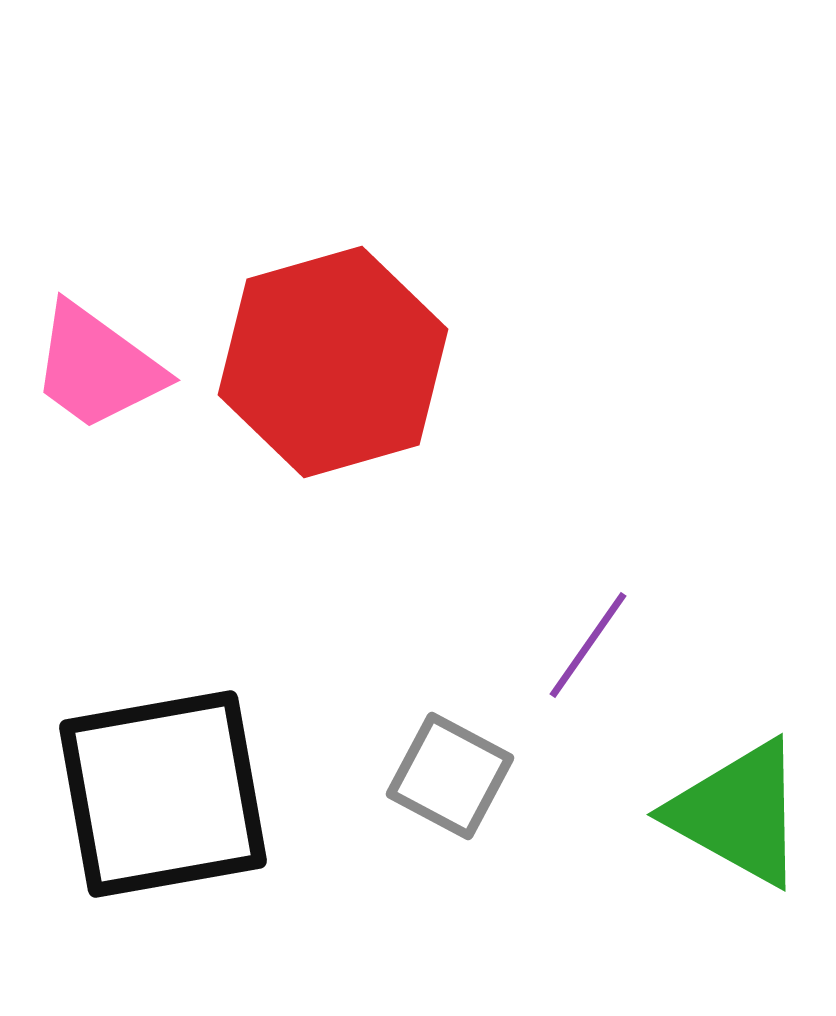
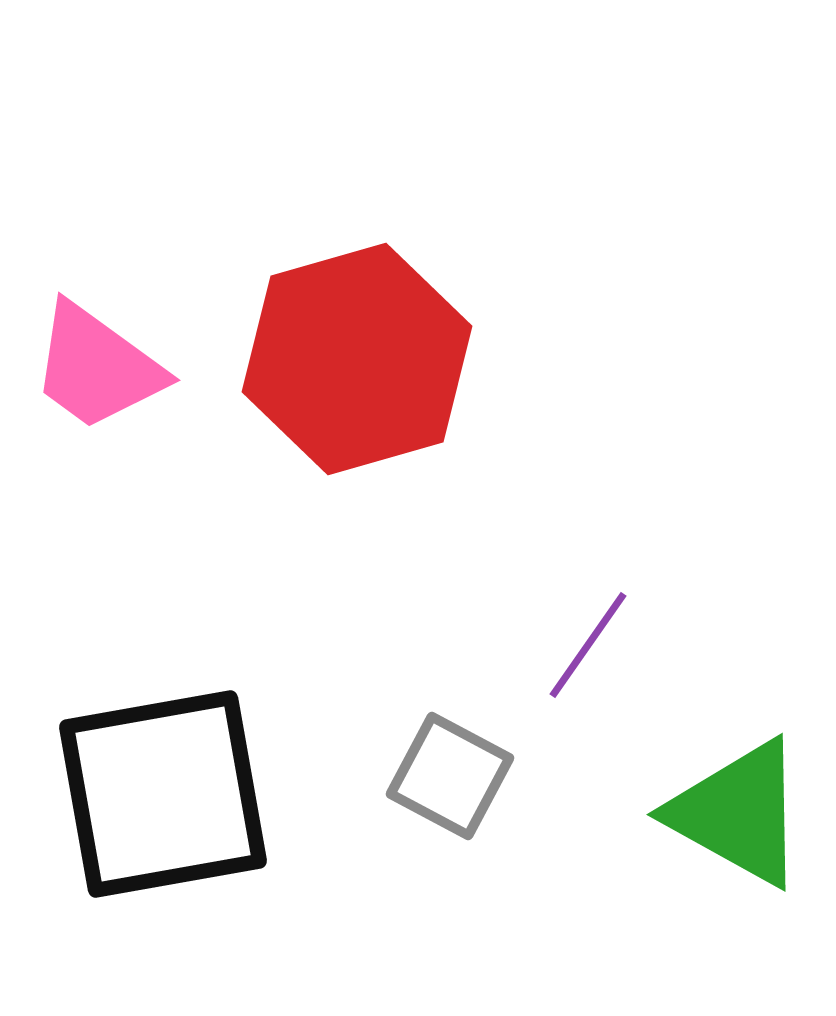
red hexagon: moved 24 px right, 3 px up
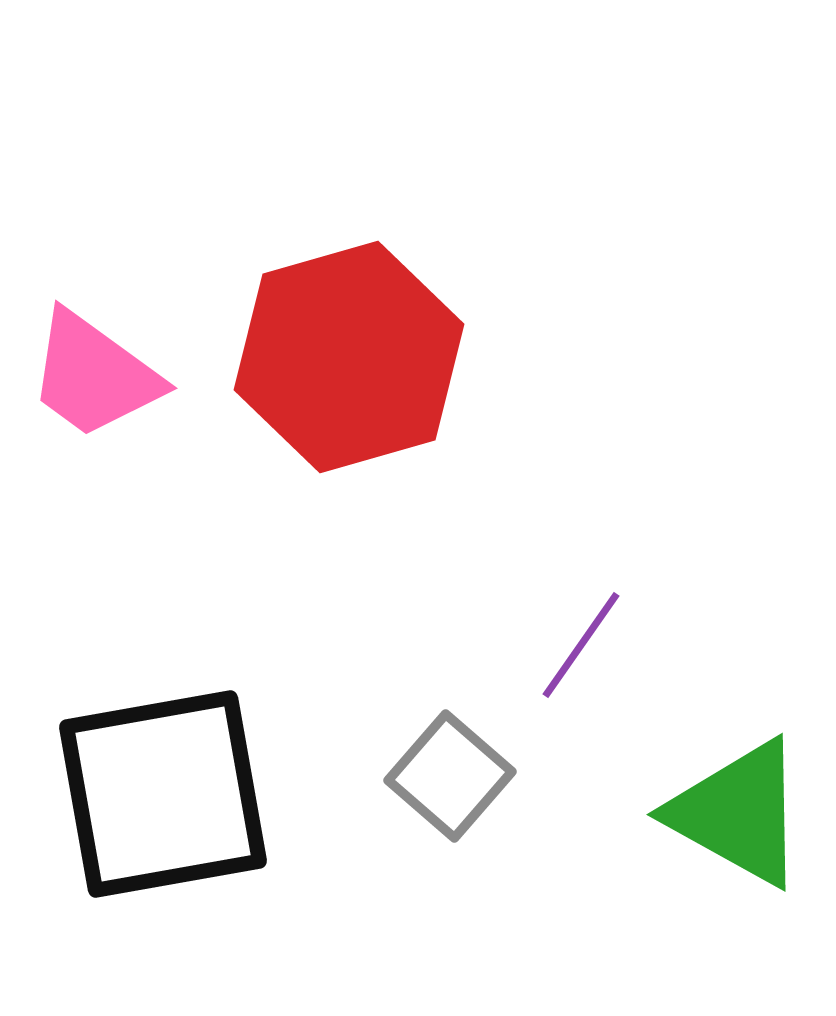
red hexagon: moved 8 px left, 2 px up
pink trapezoid: moved 3 px left, 8 px down
purple line: moved 7 px left
gray square: rotated 13 degrees clockwise
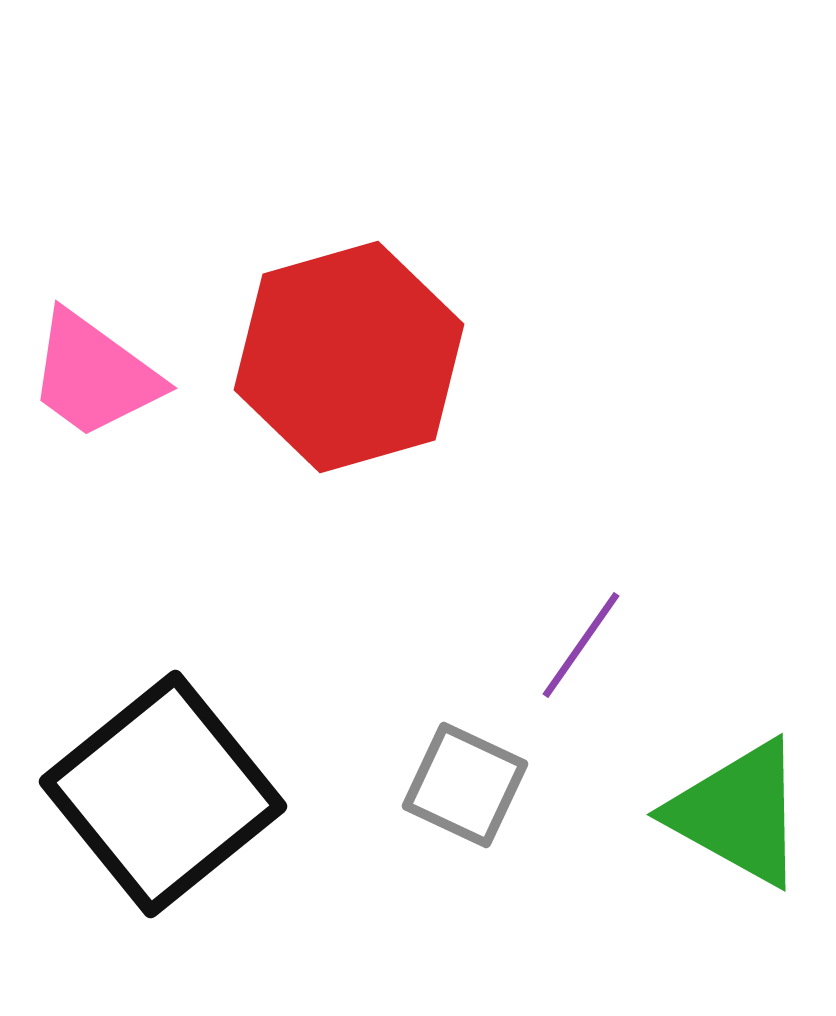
gray square: moved 15 px right, 9 px down; rotated 16 degrees counterclockwise
black square: rotated 29 degrees counterclockwise
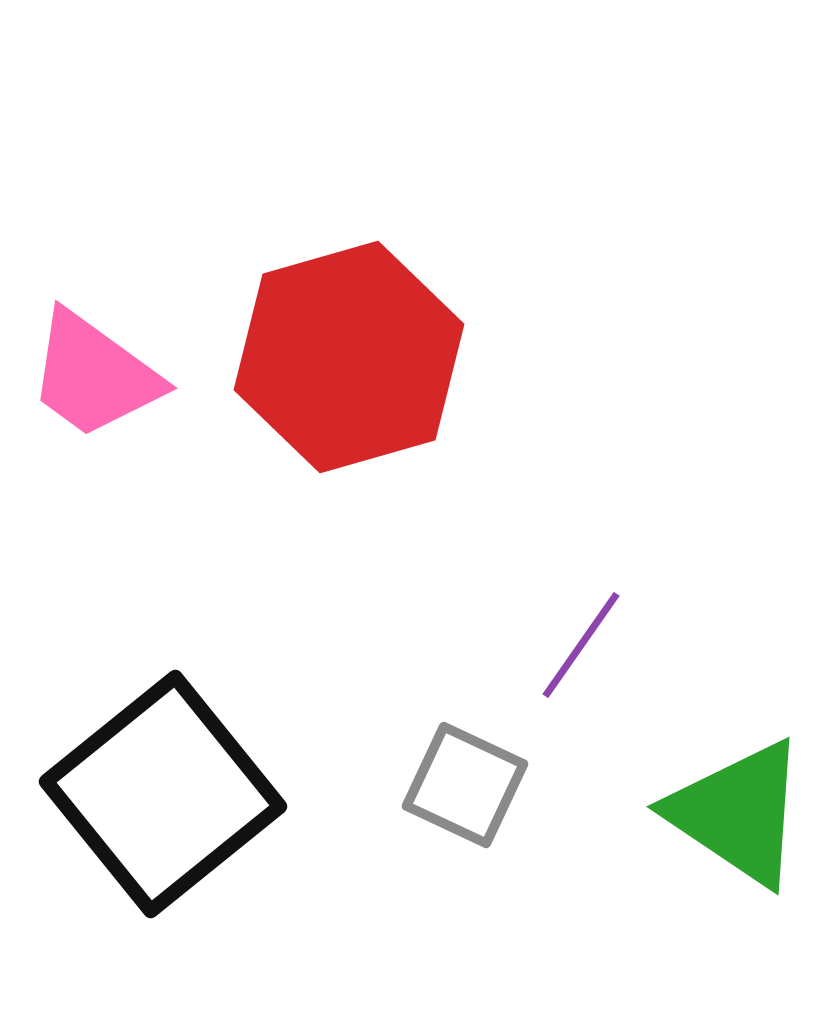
green triangle: rotated 5 degrees clockwise
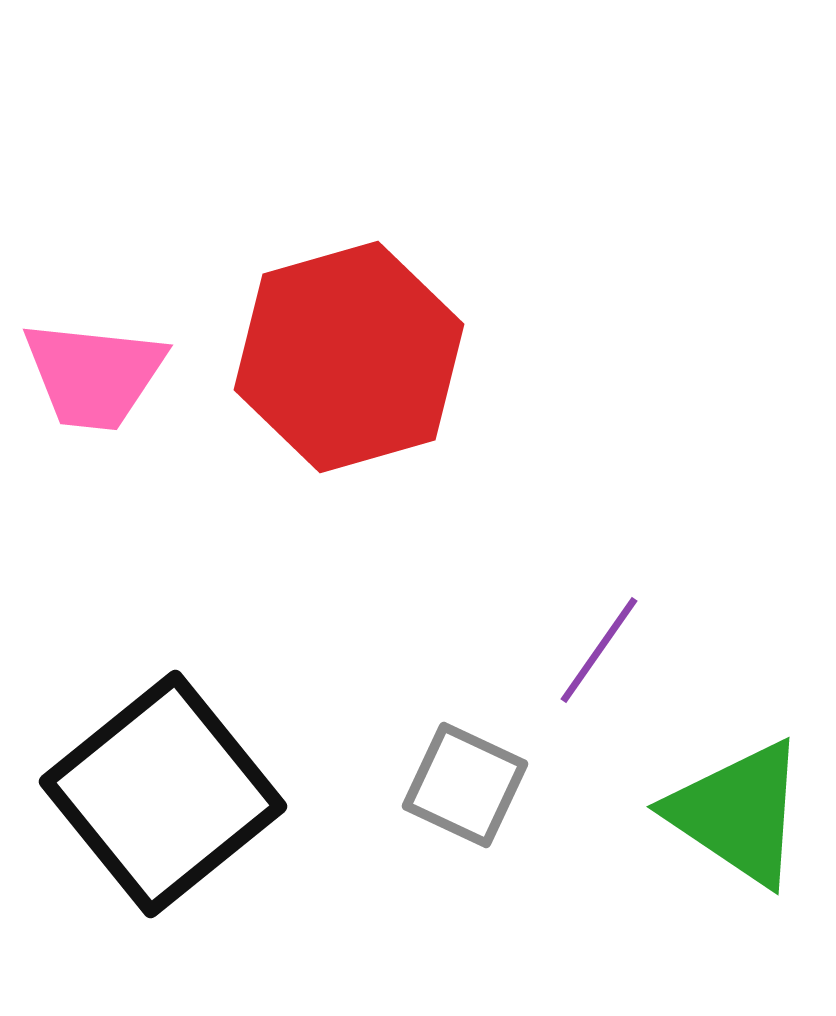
pink trapezoid: rotated 30 degrees counterclockwise
purple line: moved 18 px right, 5 px down
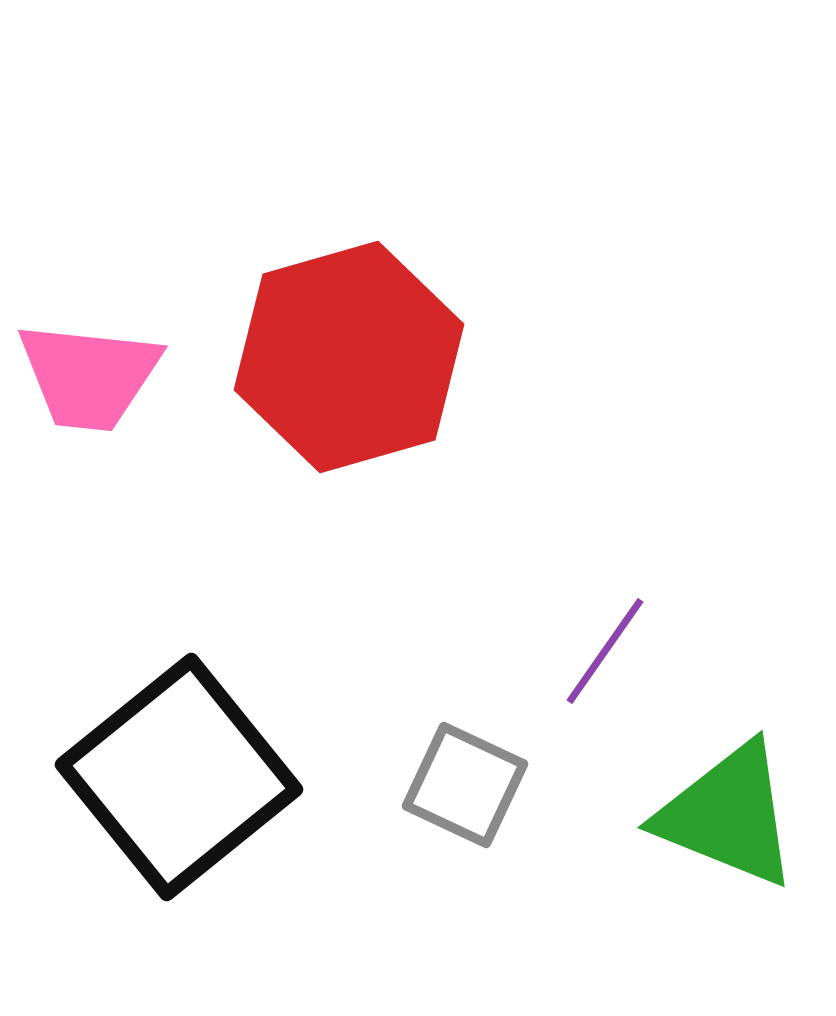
pink trapezoid: moved 5 px left, 1 px down
purple line: moved 6 px right, 1 px down
black square: moved 16 px right, 17 px up
green triangle: moved 10 px left, 2 px down; rotated 12 degrees counterclockwise
